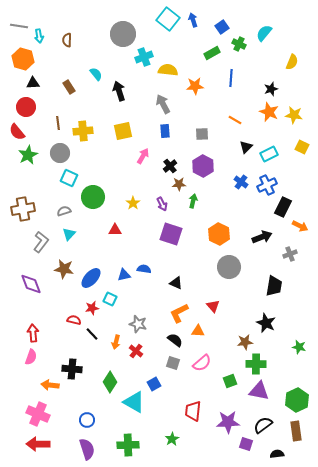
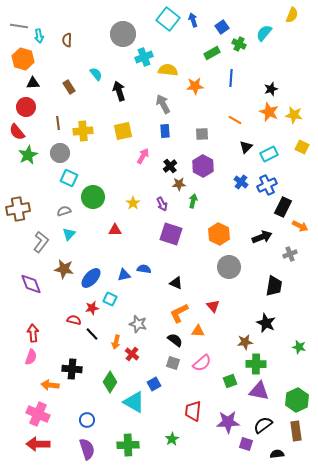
yellow semicircle at (292, 62): moved 47 px up
brown cross at (23, 209): moved 5 px left
red cross at (136, 351): moved 4 px left, 3 px down
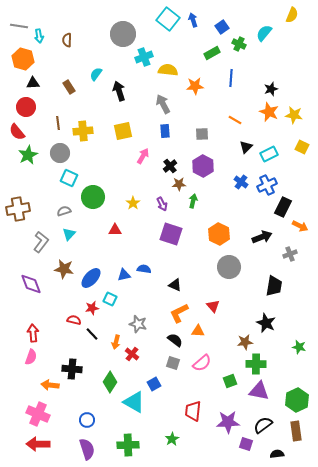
cyan semicircle at (96, 74): rotated 104 degrees counterclockwise
black triangle at (176, 283): moved 1 px left, 2 px down
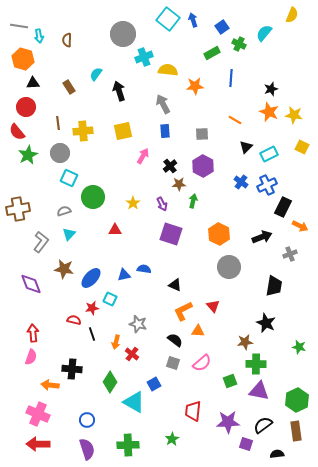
orange L-shape at (179, 313): moved 4 px right, 2 px up
black line at (92, 334): rotated 24 degrees clockwise
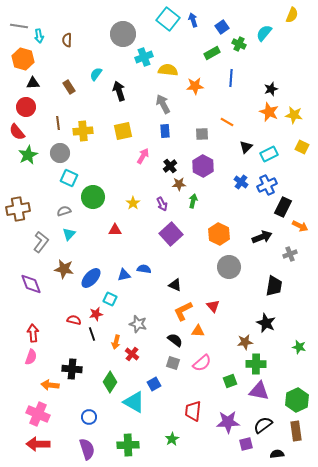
orange line at (235, 120): moved 8 px left, 2 px down
purple square at (171, 234): rotated 30 degrees clockwise
red star at (92, 308): moved 4 px right, 6 px down
blue circle at (87, 420): moved 2 px right, 3 px up
purple square at (246, 444): rotated 32 degrees counterclockwise
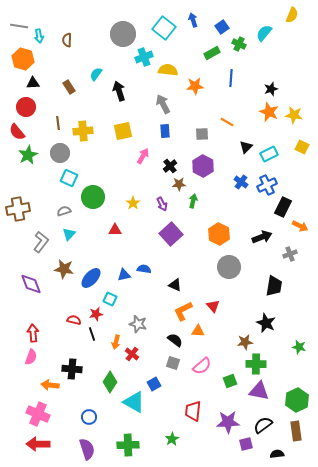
cyan square at (168, 19): moved 4 px left, 9 px down
pink semicircle at (202, 363): moved 3 px down
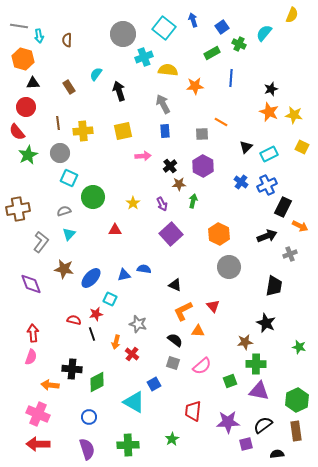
orange line at (227, 122): moved 6 px left
pink arrow at (143, 156): rotated 56 degrees clockwise
black arrow at (262, 237): moved 5 px right, 1 px up
green diamond at (110, 382): moved 13 px left; rotated 30 degrees clockwise
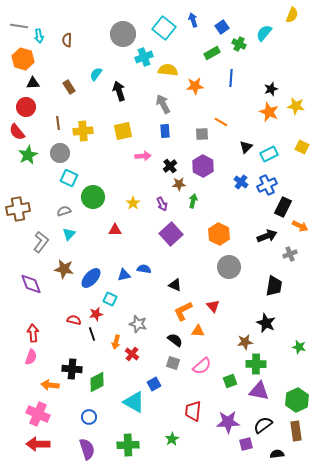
yellow star at (294, 115): moved 2 px right, 9 px up
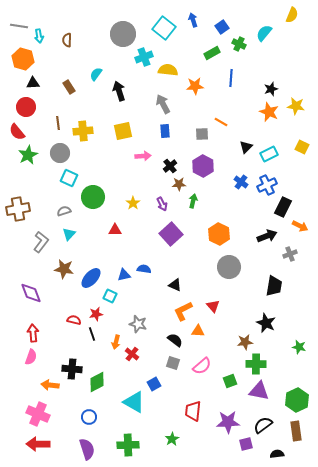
purple diamond at (31, 284): moved 9 px down
cyan square at (110, 299): moved 3 px up
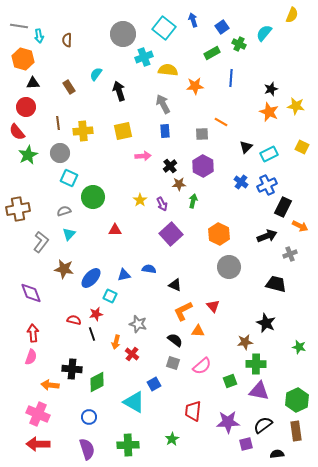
yellow star at (133, 203): moved 7 px right, 3 px up
blue semicircle at (144, 269): moved 5 px right
black trapezoid at (274, 286): moved 2 px right, 2 px up; rotated 85 degrees counterclockwise
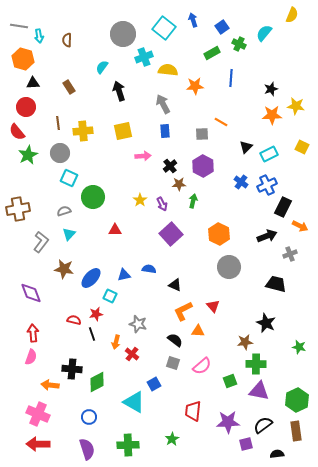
cyan semicircle at (96, 74): moved 6 px right, 7 px up
orange star at (269, 112): moved 3 px right, 3 px down; rotated 24 degrees counterclockwise
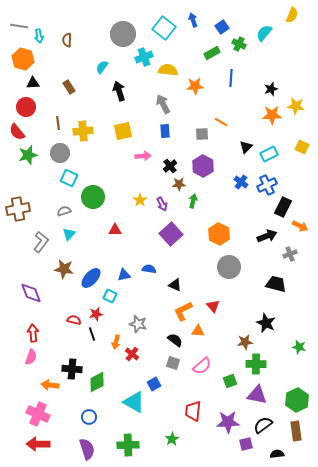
green star at (28, 155): rotated 12 degrees clockwise
purple triangle at (259, 391): moved 2 px left, 4 px down
